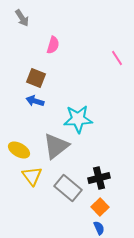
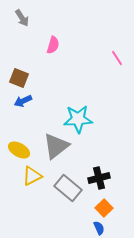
brown square: moved 17 px left
blue arrow: moved 12 px left; rotated 42 degrees counterclockwise
yellow triangle: rotated 40 degrees clockwise
orange square: moved 4 px right, 1 px down
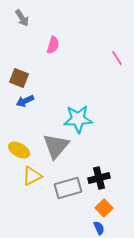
blue arrow: moved 2 px right
gray triangle: rotated 12 degrees counterclockwise
gray rectangle: rotated 56 degrees counterclockwise
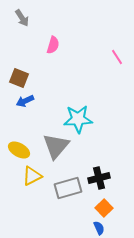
pink line: moved 1 px up
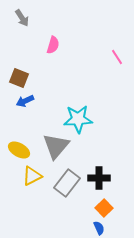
black cross: rotated 15 degrees clockwise
gray rectangle: moved 1 px left, 5 px up; rotated 36 degrees counterclockwise
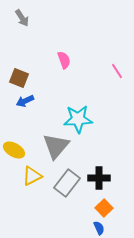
pink semicircle: moved 11 px right, 15 px down; rotated 36 degrees counterclockwise
pink line: moved 14 px down
yellow ellipse: moved 5 px left
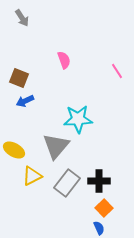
black cross: moved 3 px down
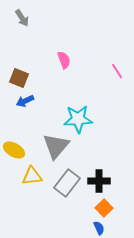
yellow triangle: rotated 20 degrees clockwise
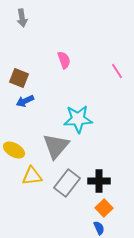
gray arrow: rotated 24 degrees clockwise
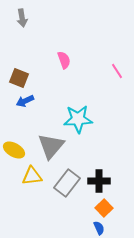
gray triangle: moved 5 px left
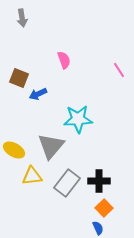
pink line: moved 2 px right, 1 px up
blue arrow: moved 13 px right, 7 px up
blue semicircle: moved 1 px left
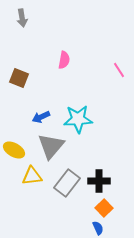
pink semicircle: rotated 30 degrees clockwise
blue arrow: moved 3 px right, 23 px down
